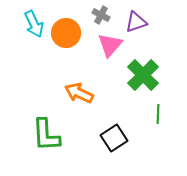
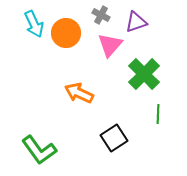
green cross: moved 1 px right, 1 px up
green L-shape: moved 7 px left, 15 px down; rotated 33 degrees counterclockwise
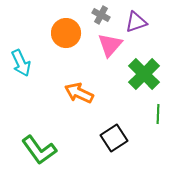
cyan arrow: moved 13 px left, 39 px down
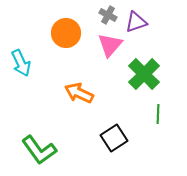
gray cross: moved 7 px right
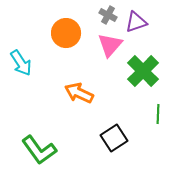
cyan arrow: rotated 8 degrees counterclockwise
green cross: moved 1 px left, 3 px up
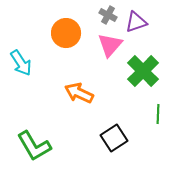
green L-shape: moved 5 px left, 4 px up; rotated 6 degrees clockwise
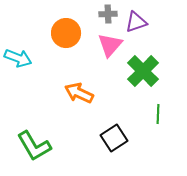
gray cross: moved 1 px up; rotated 30 degrees counterclockwise
cyan arrow: moved 3 px left, 5 px up; rotated 36 degrees counterclockwise
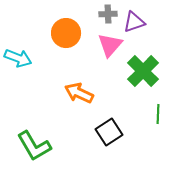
purple triangle: moved 2 px left
black square: moved 5 px left, 6 px up
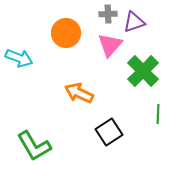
cyan arrow: moved 1 px right
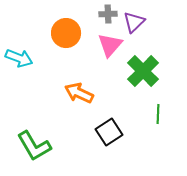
purple triangle: rotated 25 degrees counterclockwise
